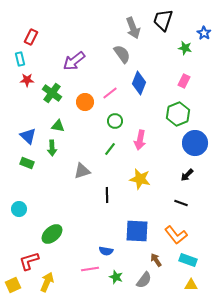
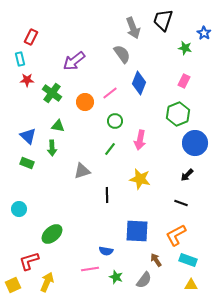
orange L-shape at (176, 235): rotated 100 degrees clockwise
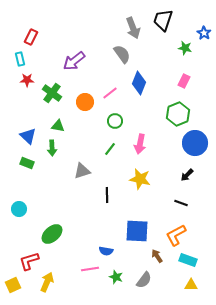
pink arrow at (140, 140): moved 4 px down
brown arrow at (156, 260): moved 1 px right, 4 px up
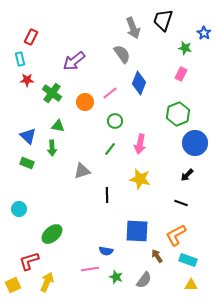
pink rectangle at (184, 81): moved 3 px left, 7 px up
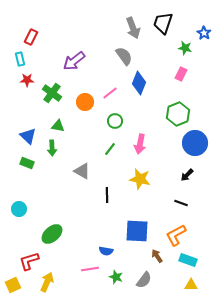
black trapezoid at (163, 20): moved 3 px down
gray semicircle at (122, 54): moved 2 px right, 2 px down
gray triangle at (82, 171): rotated 48 degrees clockwise
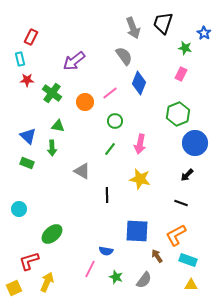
pink line at (90, 269): rotated 54 degrees counterclockwise
yellow square at (13, 285): moved 1 px right, 3 px down
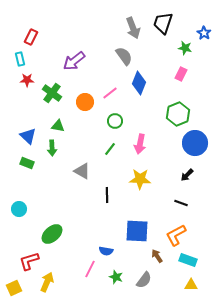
yellow star at (140, 179): rotated 10 degrees counterclockwise
